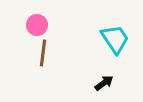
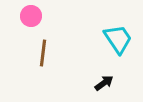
pink circle: moved 6 px left, 9 px up
cyan trapezoid: moved 3 px right
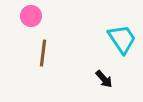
cyan trapezoid: moved 4 px right
black arrow: moved 4 px up; rotated 84 degrees clockwise
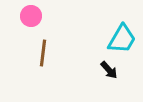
cyan trapezoid: rotated 64 degrees clockwise
black arrow: moved 5 px right, 9 px up
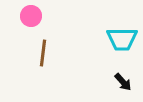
cyan trapezoid: rotated 60 degrees clockwise
black arrow: moved 14 px right, 12 px down
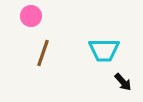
cyan trapezoid: moved 18 px left, 11 px down
brown line: rotated 12 degrees clockwise
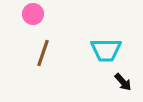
pink circle: moved 2 px right, 2 px up
cyan trapezoid: moved 2 px right
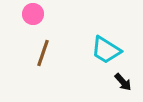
cyan trapezoid: rotated 32 degrees clockwise
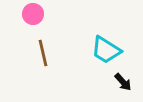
brown line: rotated 32 degrees counterclockwise
